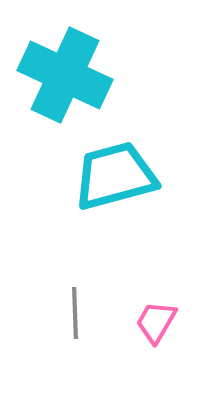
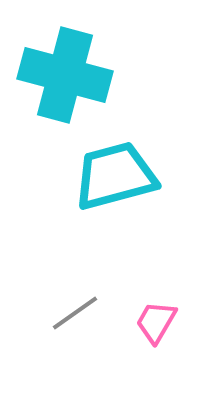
cyan cross: rotated 10 degrees counterclockwise
gray line: rotated 57 degrees clockwise
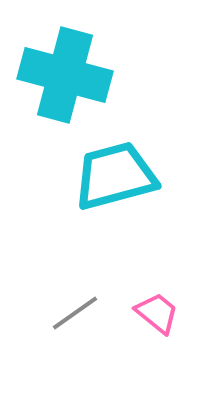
pink trapezoid: moved 1 px right, 9 px up; rotated 99 degrees clockwise
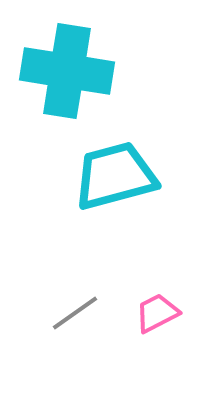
cyan cross: moved 2 px right, 4 px up; rotated 6 degrees counterclockwise
pink trapezoid: rotated 66 degrees counterclockwise
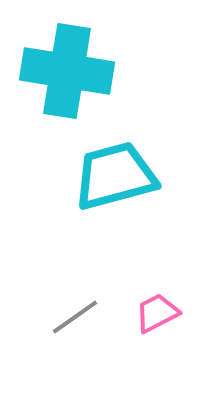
gray line: moved 4 px down
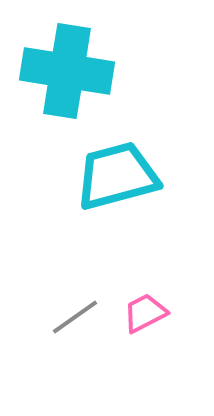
cyan trapezoid: moved 2 px right
pink trapezoid: moved 12 px left
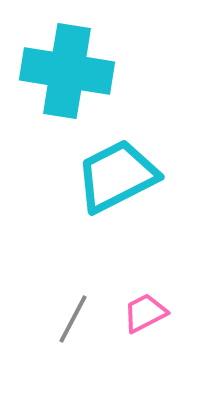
cyan trapezoid: rotated 12 degrees counterclockwise
gray line: moved 2 px left, 2 px down; rotated 27 degrees counterclockwise
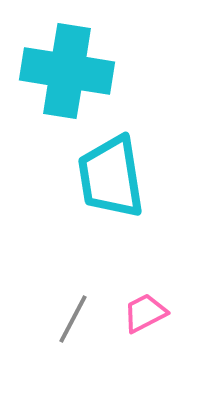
cyan trapezoid: moved 6 px left, 1 px down; rotated 72 degrees counterclockwise
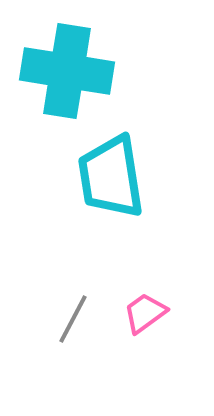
pink trapezoid: rotated 9 degrees counterclockwise
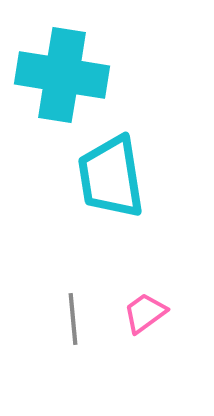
cyan cross: moved 5 px left, 4 px down
gray line: rotated 33 degrees counterclockwise
